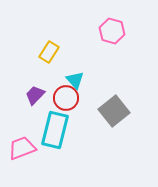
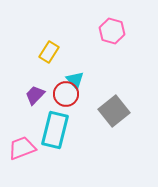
red circle: moved 4 px up
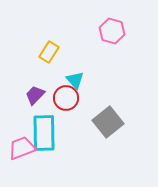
red circle: moved 4 px down
gray square: moved 6 px left, 11 px down
cyan rectangle: moved 11 px left, 3 px down; rotated 15 degrees counterclockwise
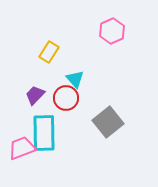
pink hexagon: rotated 20 degrees clockwise
cyan triangle: moved 1 px up
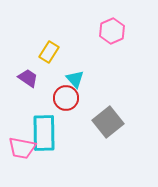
purple trapezoid: moved 7 px left, 17 px up; rotated 80 degrees clockwise
pink trapezoid: rotated 148 degrees counterclockwise
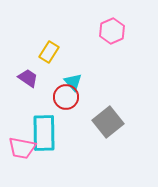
cyan triangle: moved 2 px left, 3 px down
red circle: moved 1 px up
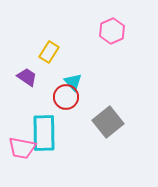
purple trapezoid: moved 1 px left, 1 px up
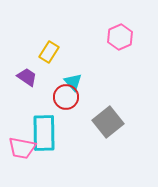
pink hexagon: moved 8 px right, 6 px down
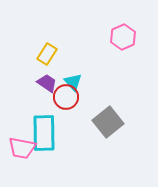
pink hexagon: moved 3 px right
yellow rectangle: moved 2 px left, 2 px down
purple trapezoid: moved 20 px right, 6 px down
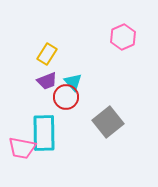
purple trapezoid: moved 2 px up; rotated 125 degrees clockwise
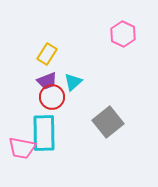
pink hexagon: moved 3 px up; rotated 10 degrees counterclockwise
cyan triangle: rotated 30 degrees clockwise
red circle: moved 14 px left
